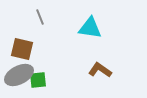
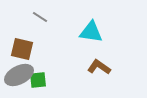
gray line: rotated 35 degrees counterclockwise
cyan triangle: moved 1 px right, 4 px down
brown L-shape: moved 1 px left, 3 px up
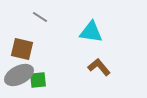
brown L-shape: rotated 15 degrees clockwise
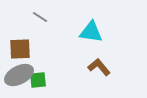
brown square: moved 2 px left; rotated 15 degrees counterclockwise
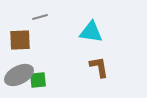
gray line: rotated 49 degrees counterclockwise
brown square: moved 9 px up
brown L-shape: rotated 30 degrees clockwise
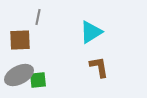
gray line: moved 2 px left; rotated 63 degrees counterclockwise
cyan triangle: rotated 40 degrees counterclockwise
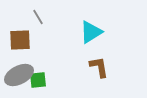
gray line: rotated 42 degrees counterclockwise
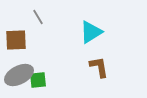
brown square: moved 4 px left
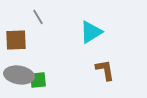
brown L-shape: moved 6 px right, 3 px down
gray ellipse: rotated 36 degrees clockwise
